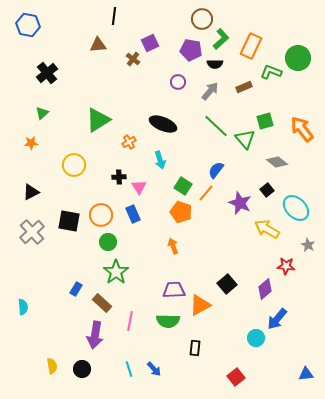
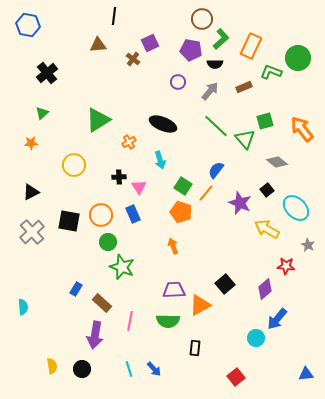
green star at (116, 272): moved 6 px right, 5 px up; rotated 15 degrees counterclockwise
black square at (227, 284): moved 2 px left
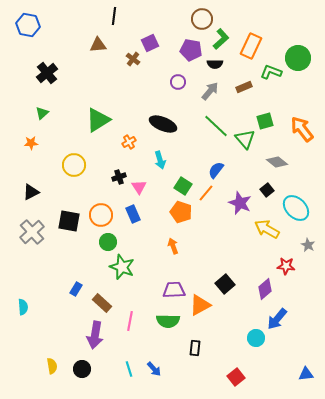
black cross at (119, 177): rotated 16 degrees counterclockwise
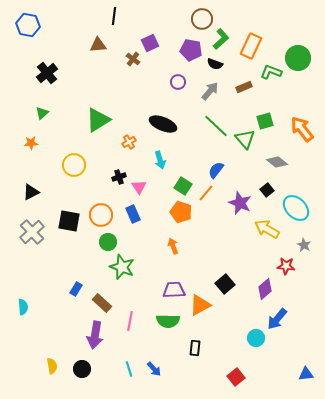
black semicircle at (215, 64): rotated 21 degrees clockwise
gray star at (308, 245): moved 4 px left
